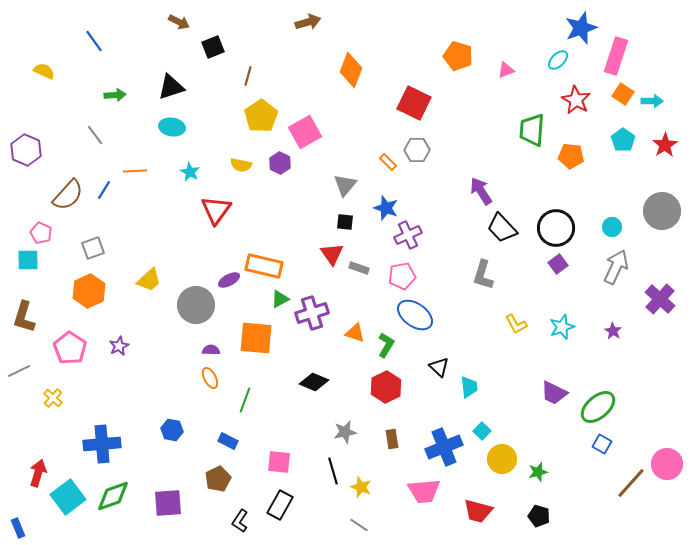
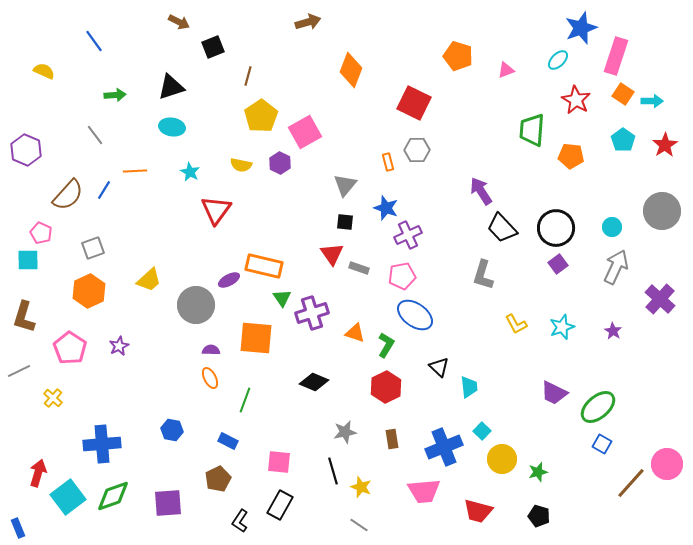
orange rectangle at (388, 162): rotated 30 degrees clockwise
green triangle at (280, 299): moved 2 px right, 1 px up; rotated 36 degrees counterclockwise
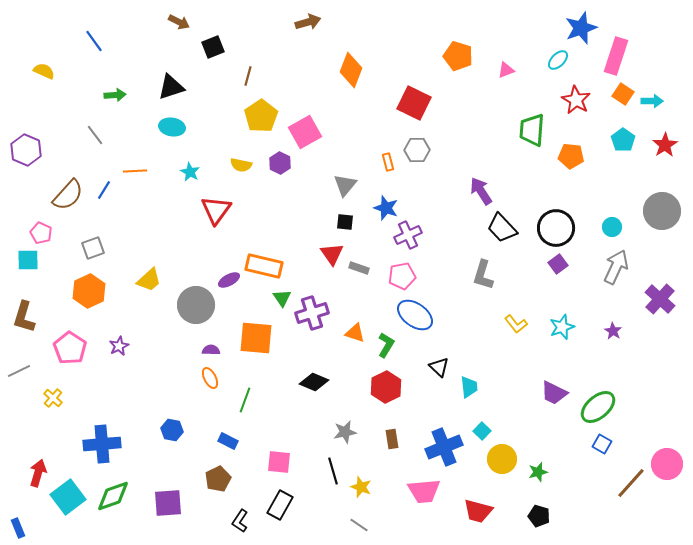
yellow L-shape at (516, 324): rotated 10 degrees counterclockwise
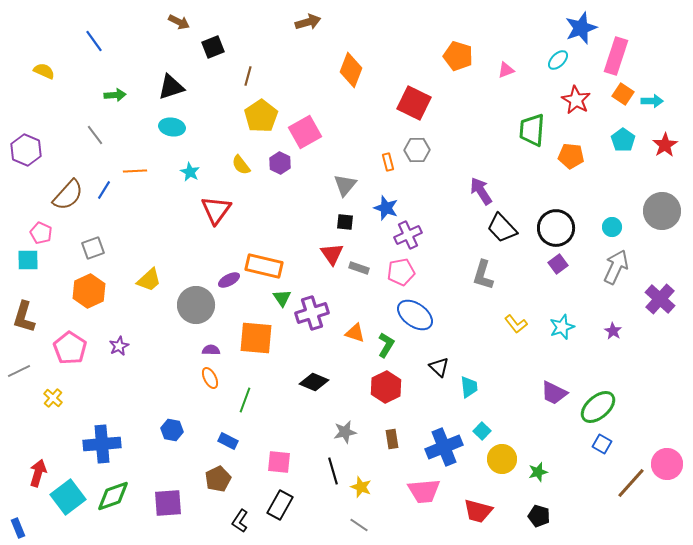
yellow semicircle at (241, 165): rotated 40 degrees clockwise
pink pentagon at (402, 276): moved 1 px left, 4 px up
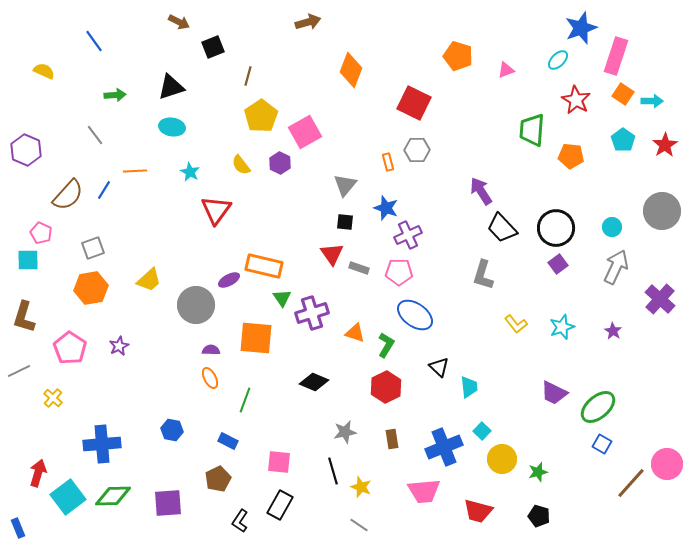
pink pentagon at (401, 272): moved 2 px left; rotated 12 degrees clockwise
orange hexagon at (89, 291): moved 2 px right, 3 px up; rotated 16 degrees clockwise
green diamond at (113, 496): rotated 18 degrees clockwise
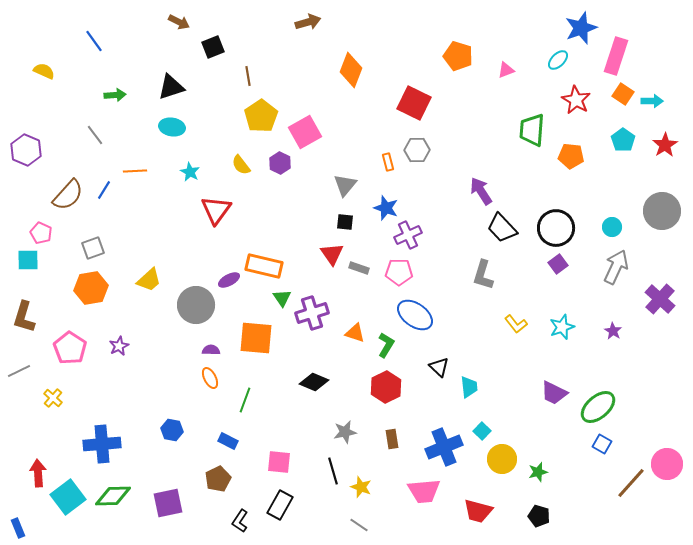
brown line at (248, 76): rotated 24 degrees counterclockwise
red arrow at (38, 473): rotated 20 degrees counterclockwise
purple square at (168, 503): rotated 8 degrees counterclockwise
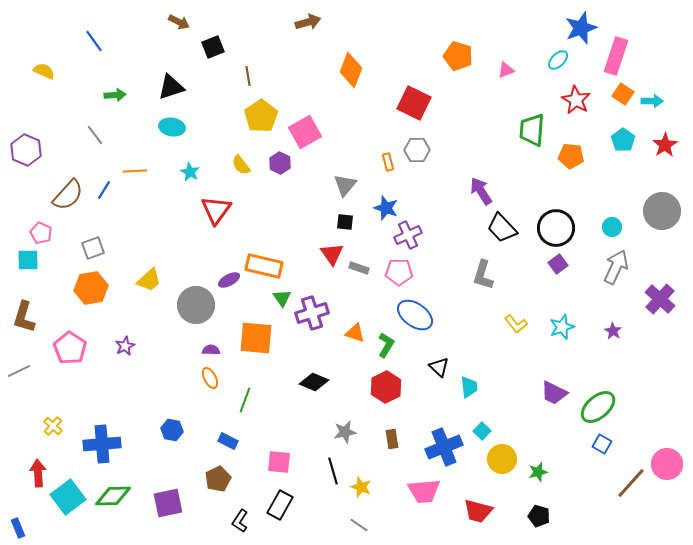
purple star at (119, 346): moved 6 px right
yellow cross at (53, 398): moved 28 px down
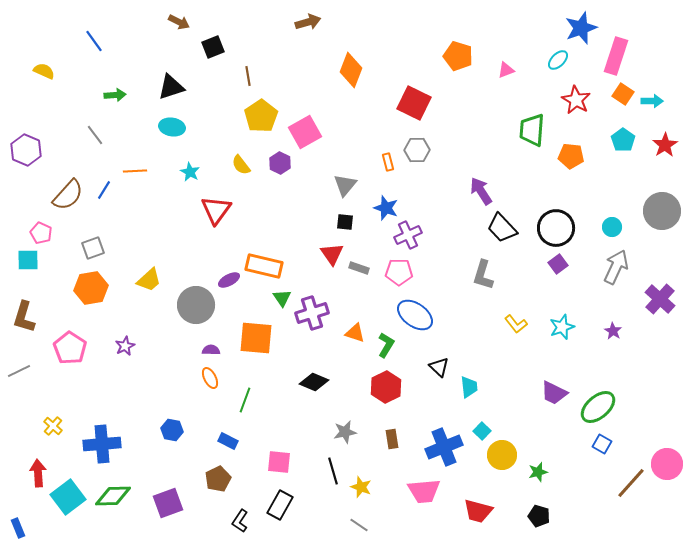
yellow circle at (502, 459): moved 4 px up
purple square at (168, 503): rotated 8 degrees counterclockwise
